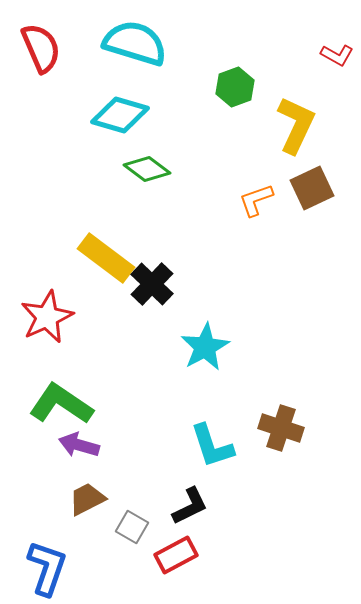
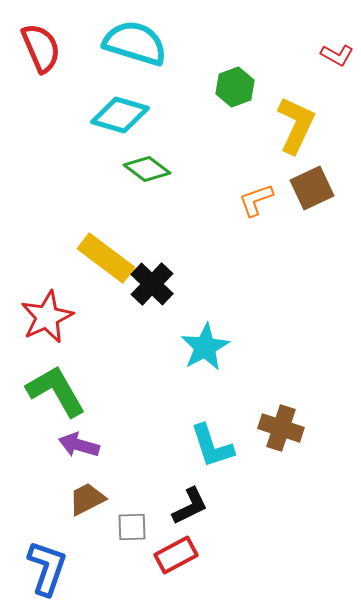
green L-shape: moved 5 px left, 13 px up; rotated 26 degrees clockwise
gray square: rotated 32 degrees counterclockwise
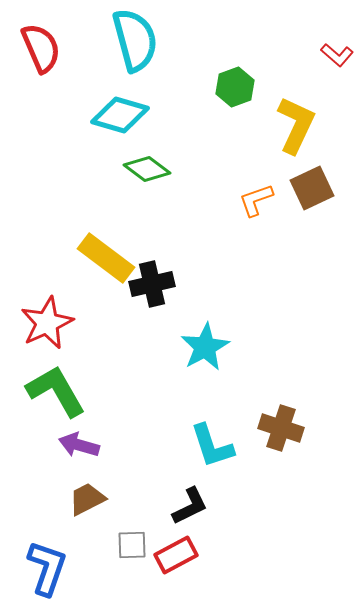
cyan semicircle: moved 3 px up; rotated 58 degrees clockwise
red L-shape: rotated 12 degrees clockwise
black cross: rotated 33 degrees clockwise
red star: moved 6 px down
gray square: moved 18 px down
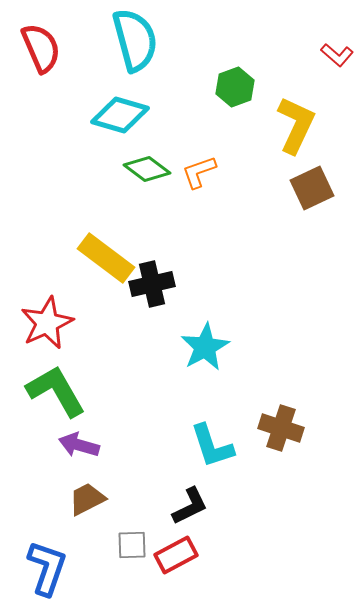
orange L-shape: moved 57 px left, 28 px up
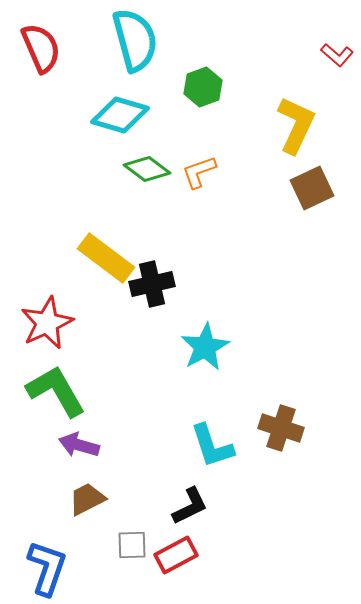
green hexagon: moved 32 px left
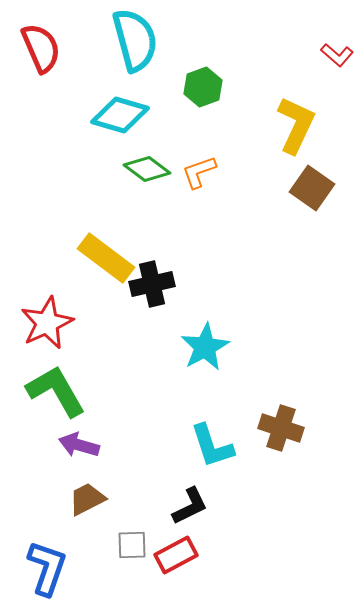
brown square: rotated 30 degrees counterclockwise
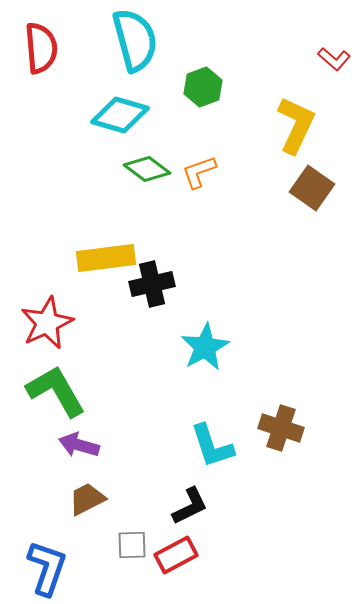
red semicircle: rotated 18 degrees clockwise
red L-shape: moved 3 px left, 4 px down
yellow rectangle: rotated 44 degrees counterclockwise
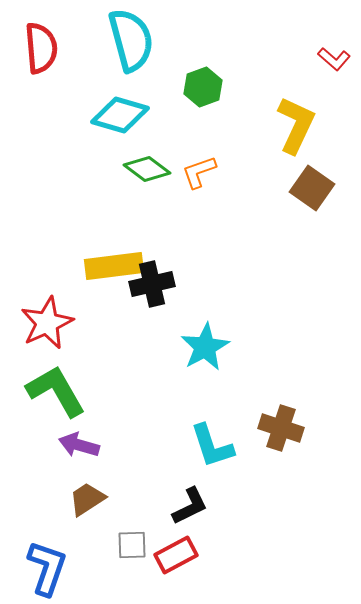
cyan semicircle: moved 4 px left
yellow rectangle: moved 8 px right, 8 px down
brown trapezoid: rotated 6 degrees counterclockwise
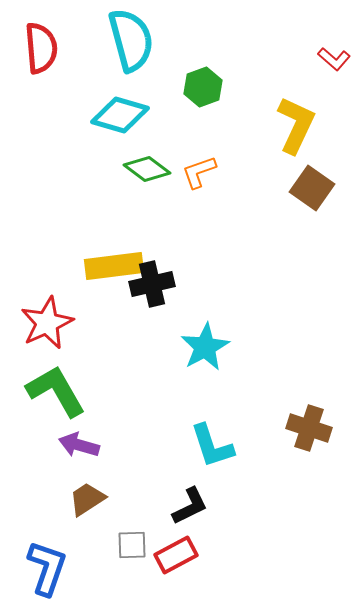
brown cross: moved 28 px right
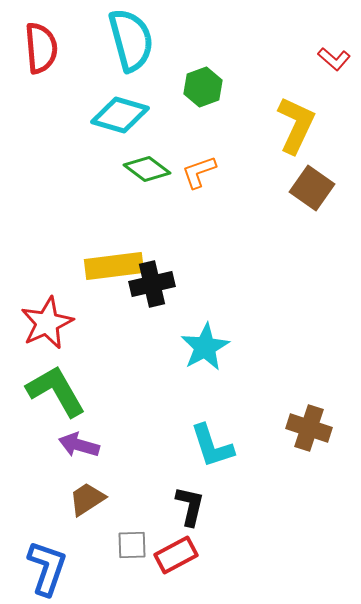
black L-shape: rotated 51 degrees counterclockwise
